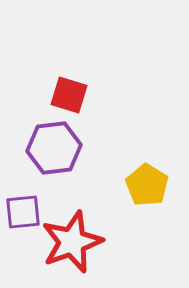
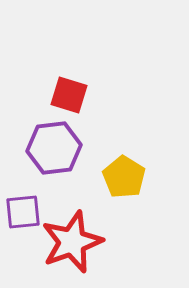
yellow pentagon: moved 23 px left, 8 px up
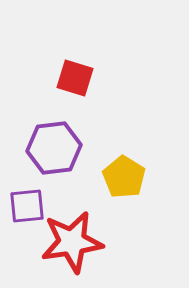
red square: moved 6 px right, 17 px up
purple square: moved 4 px right, 6 px up
red star: rotated 12 degrees clockwise
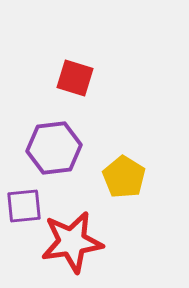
purple square: moved 3 px left
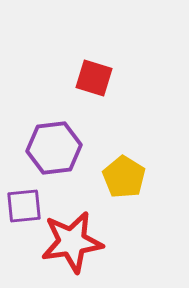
red square: moved 19 px right
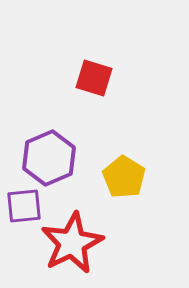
purple hexagon: moved 5 px left, 10 px down; rotated 16 degrees counterclockwise
red star: moved 1 px down; rotated 18 degrees counterclockwise
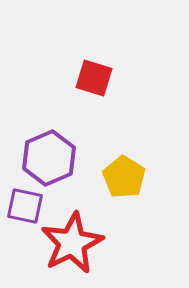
purple square: moved 1 px right; rotated 18 degrees clockwise
